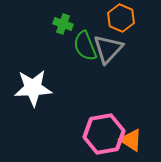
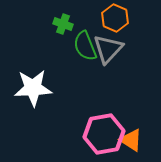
orange hexagon: moved 6 px left
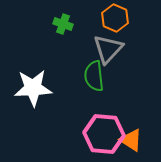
green semicircle: moved 9 px right, 30 px down; rotated 16 degrees clockwise
pink hexagon: rotated 15 degrees clockwise
